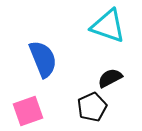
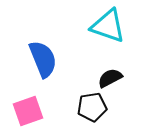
black pentagon: rotated 16 degrees clockwise
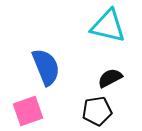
cyan triangle: rotated 6 degrees counterclockwise
blue semicircle: moved 3 px right, 8 px down
black pentagon: moved 5 px right, 4 px down
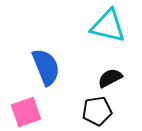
pink square: moved 2 px left, 1 px down
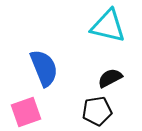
blue semicircle: moved 2 px left, 1 px down
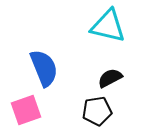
pink square: moved 2 px up
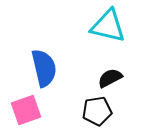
blue semicircle: rotated 9 degrees clockwise
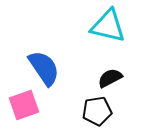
blue semicircle: rotated 21 degrees counterclockwise
pink square: moved 2 px left, 5 px up
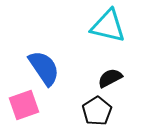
black pentagon: rotated 24 degrees counterclockwise
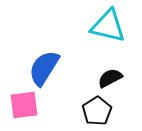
blue semicircle: rotated 114 degrees counterclockwise
pink square: rotated 12 degrees clockwise
